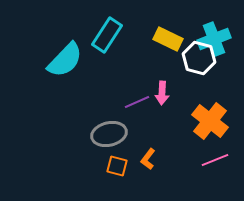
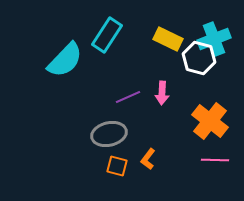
purple line: moved 9 px left, 5 px up
pink line: rotated 24 degrees clockwise
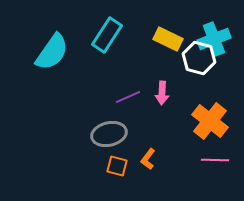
cyan semicircle: moved 13 px left, 8 px up; rotated 9 degrees counterclockwise
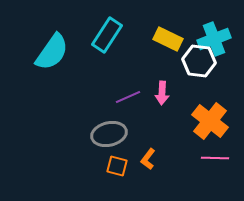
white hexagon: moved 3 px down; rotated 8 degrees counterclockwise
pink line: moved 2 px up
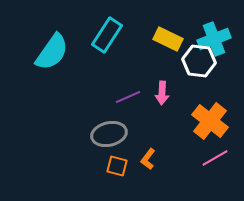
pink line: rotated 32 degrees counterclockwise
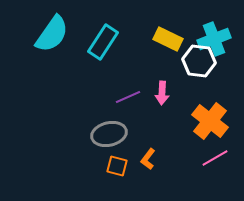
cyan rectangle: moved 4 px left, 7 px down
cyan semicircle: moved 18 px up
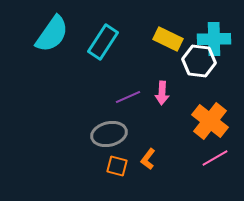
cyan cross: rotated 20 degrees clockwise
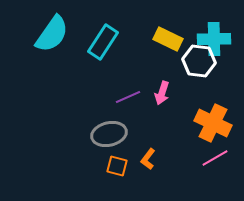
pink arrow: rotated 15 degrees clockwise
orange cross: moved 3 px right, 2 px down; rotated 12 degrees counterclockwise
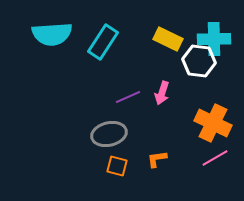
cyan semicircle: rotated 51 degrees clockwise
orange L-shape: moved 9 px right; rotated 45 degrees clockwise
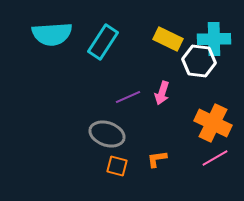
gray ellipse: moved 2 px left; rotated 32 degrees clockwise
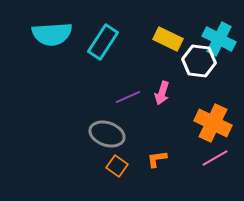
cyan cross: moved 5 px right; rotated 28 degrees clockwise
orange square: rotated 20 degrees clockwise
